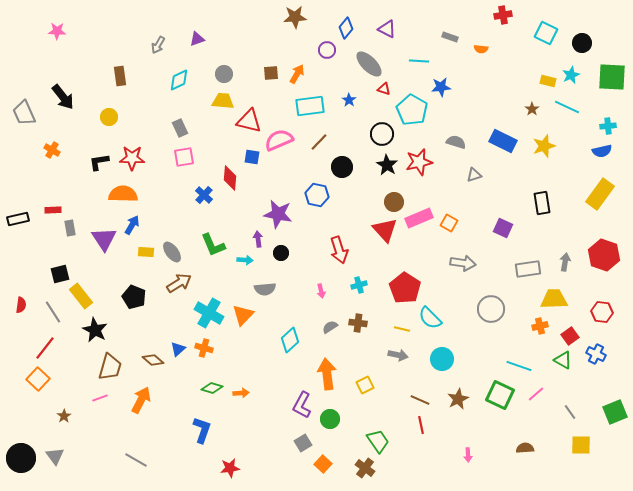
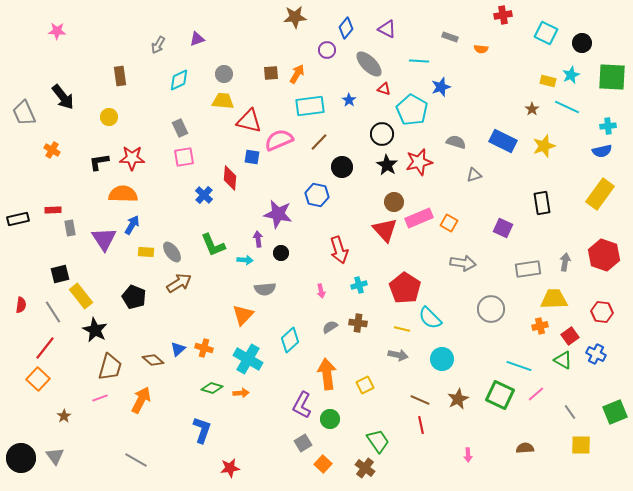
blue star at (441, 87): rotated 12 degrees counterclockwise
cyan cross at (209, 313): moved 39 px right, 46 px down
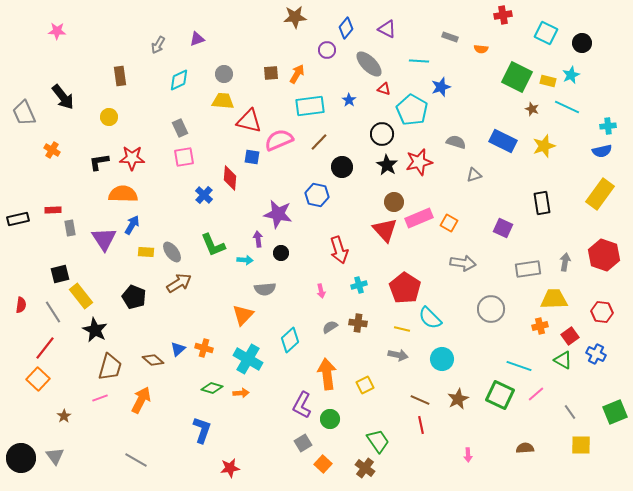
green square at (612, 77): moved 95 px left; rotated 24 degrees clockwise
brown star at (532, 109): rotated 16 degrees counterclockwise
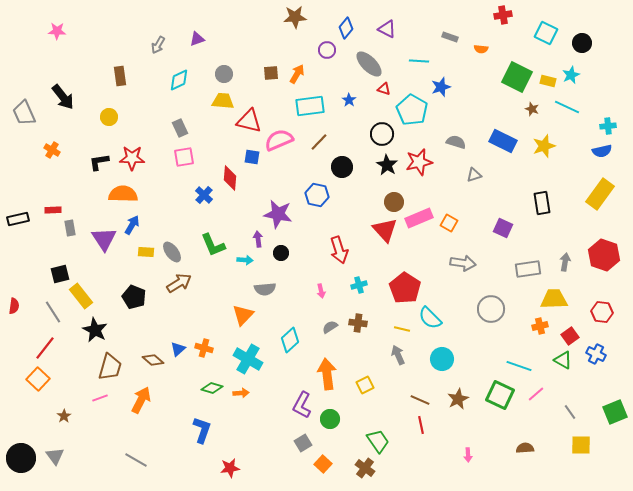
red semicircle at (21, 305): moved 7 px left, 1 px down
gray arrow at (398, 355): rotated 126 degrees counterclockwise
